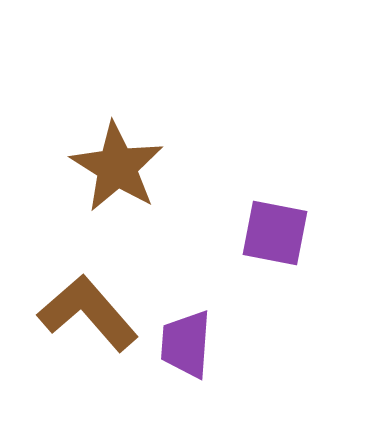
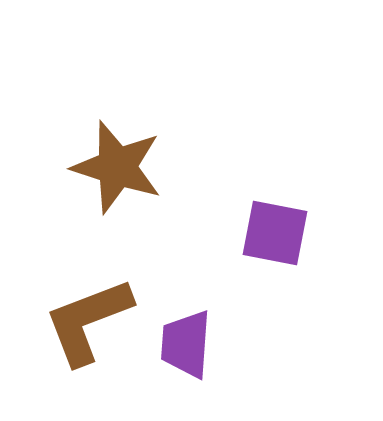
brown star: rotated 14 degrees counterclockwise
brown L-shape: moved 8 px down; rotated 70 degrees counterclockwise
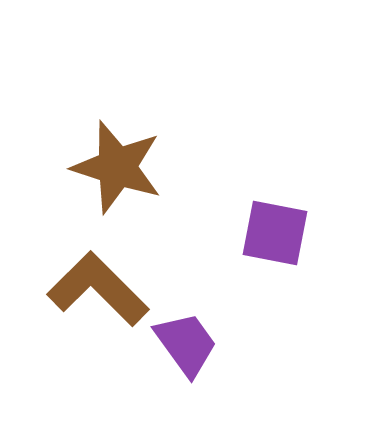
brown L-shape: moved 10 px right, 32 px up; rotated 66 degrees clockwise
purple trapezoid: rotated 140 degrees clockwise
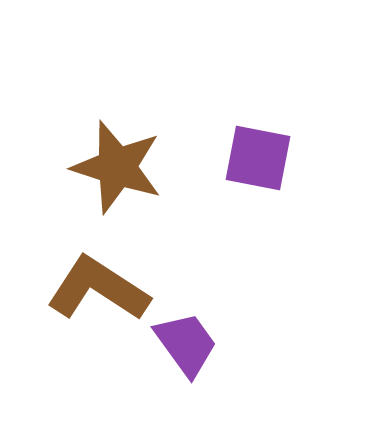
purple square: moved 17 px left, 75 px up
brown L-shape: rotated 12 degrees counterclockwise
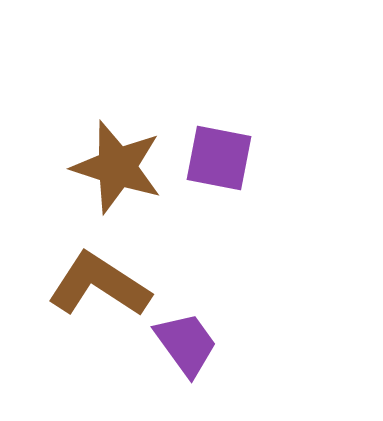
purple square: moved 39 px left
brown L-shape: moved 1 px right, 4 px up
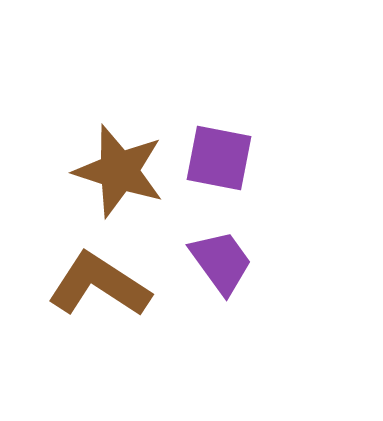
brown star: moved 2 px right, 4 px down
purple trapezoid: moved 35 px right, 82 px up
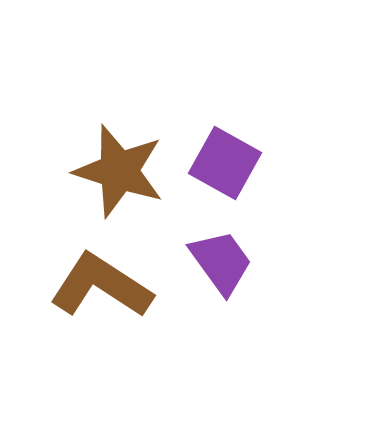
purple square: moved 6 px right, 5 px down; rotated 18 degrees clockwise
brown L-shape: moved 2 px right, 1 px down
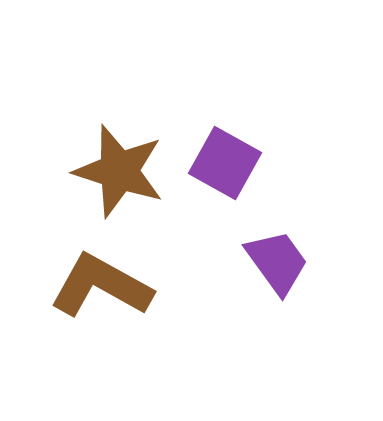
purple trapezoid: moved 56 px right
brown L-shape: rotated 4 degrees counterclockwise
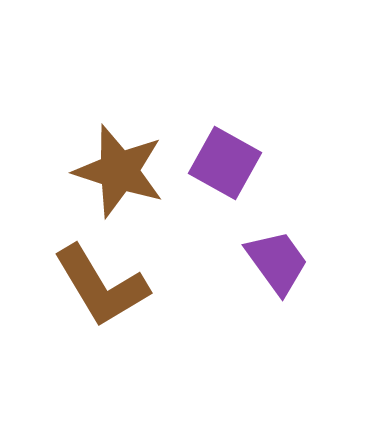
brown L-shape: rotated 150 degrees counterclockwise
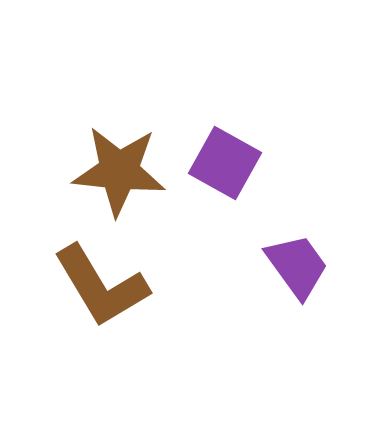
brown star: rotated 12 degrees counterclockwise
purple trapezoid: moved 20 px right, 4 px down
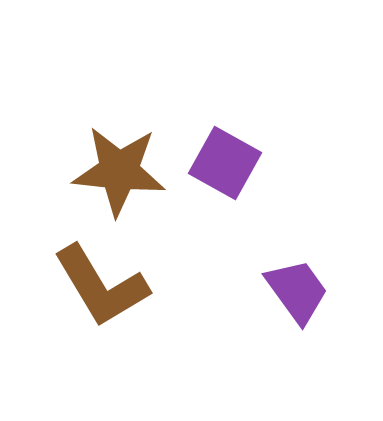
purple trapezoid: moved 25 px down
